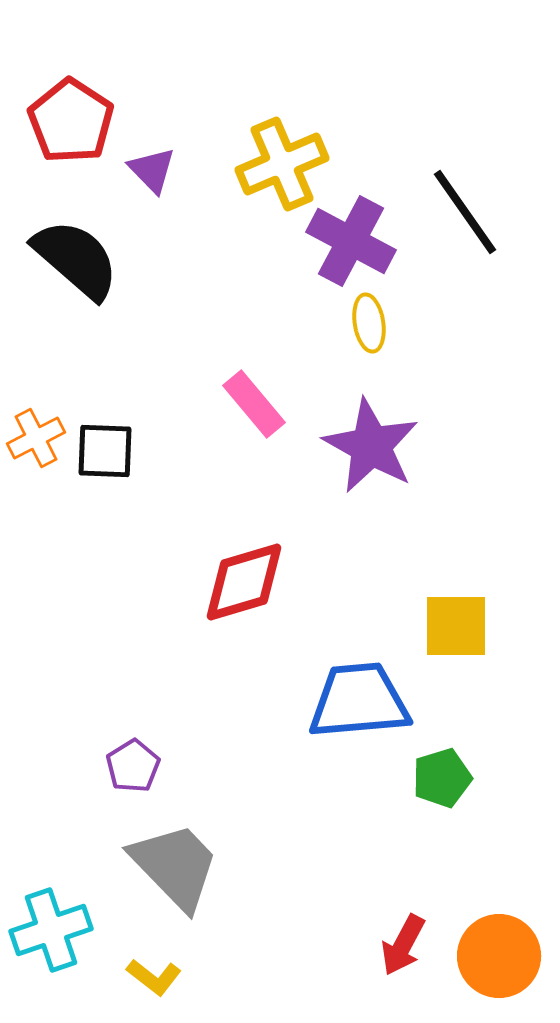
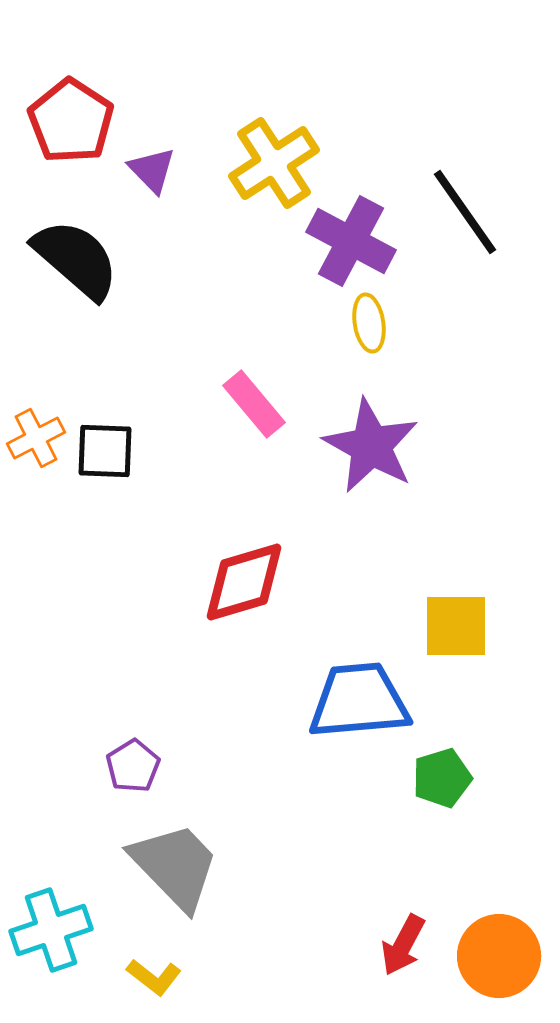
yellow cross: moved 8 px left, 1 px up; rotated 10 degrees counterclockwise
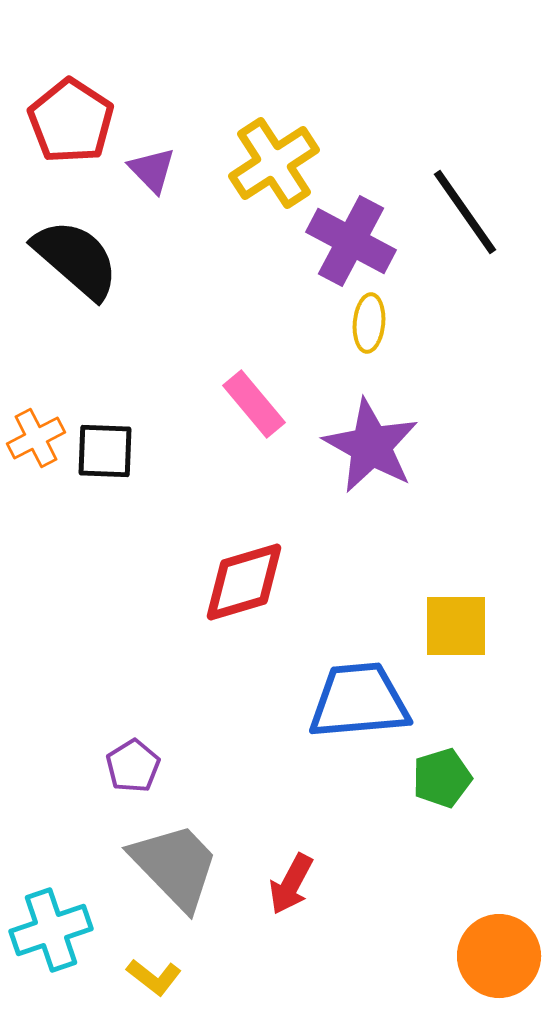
yellow ellipse: rotated 14 degrees clockwise
red arrow: moved 112 px left, 61 px up
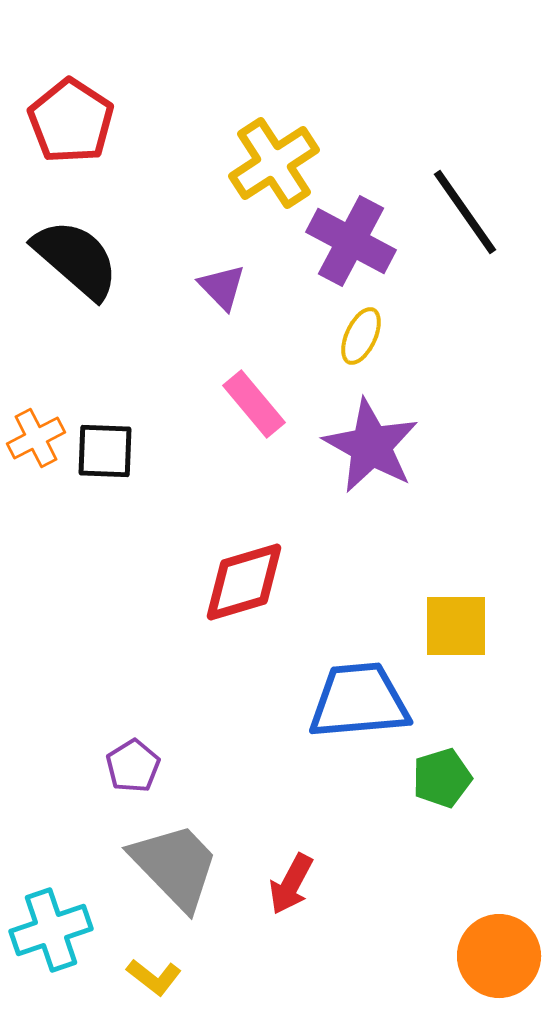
purple triangle: moved 70 px right, 117 px down
yellow ellipse: moved 8 px left, 13 px down; rotated 20 degrees clockwise
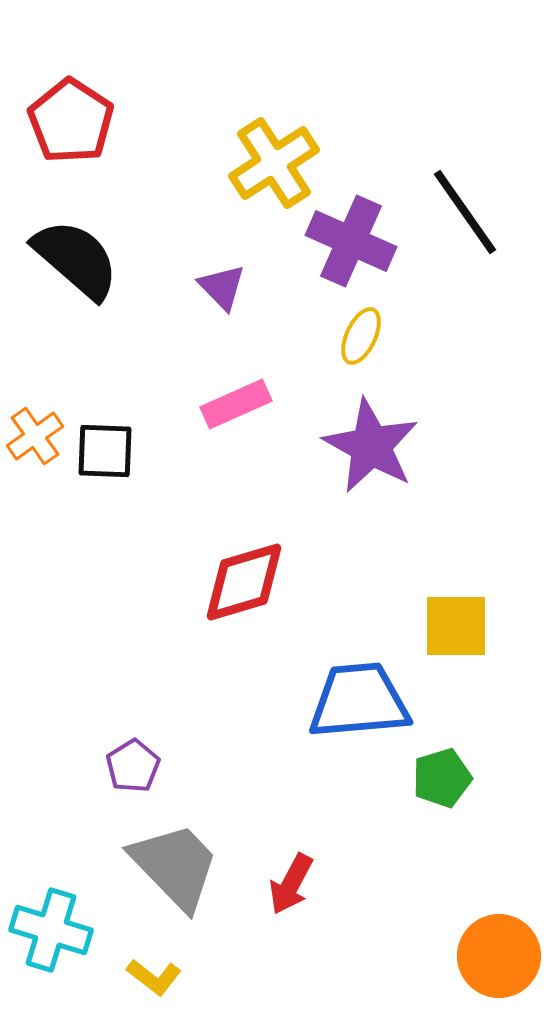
purple cross: rotated 4 degrees counterclockwise
pink rectangle: moved 18 px left; rotated 74 degrees counterclockwise
orange cross: moved 1 px left, 2 px up; rotated 8 degrees counterclockwise
cyan cross: rotated 36 degrees clockwise
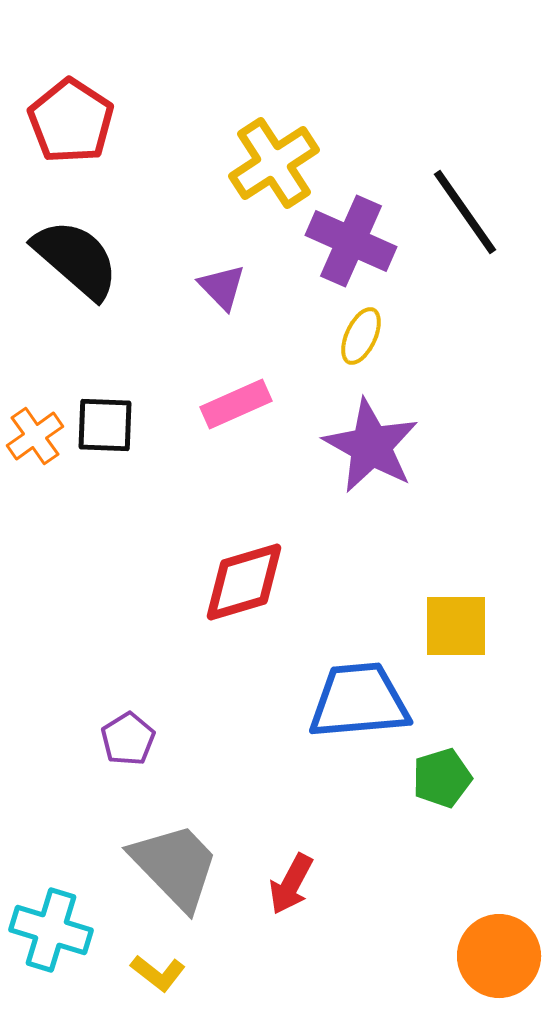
black square: moved 26 px up
purple pentagon: moved 5 px left, 27 px up
yellow L-shape: moved 4 px right, 4 px up
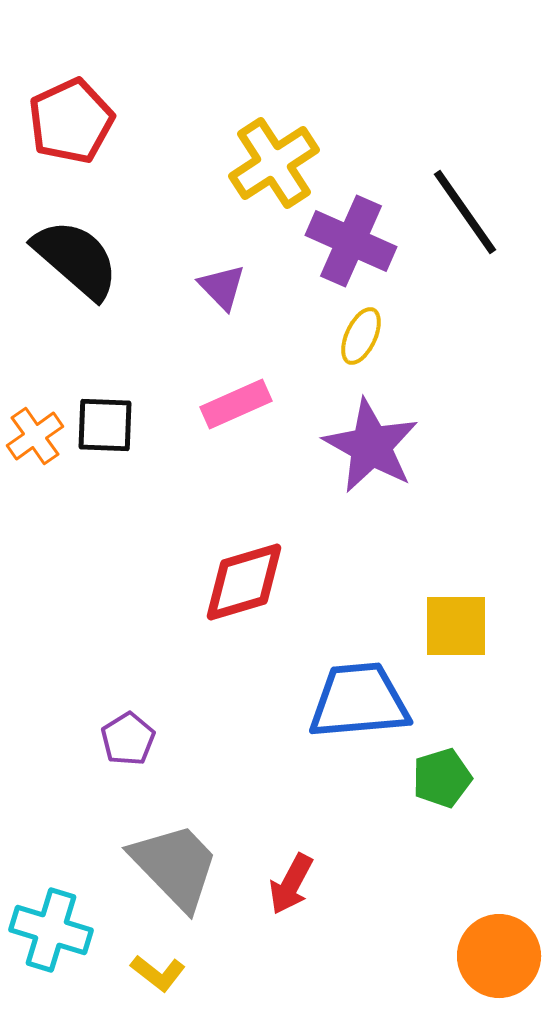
red pentagon: rotated 14 degrees clockwise
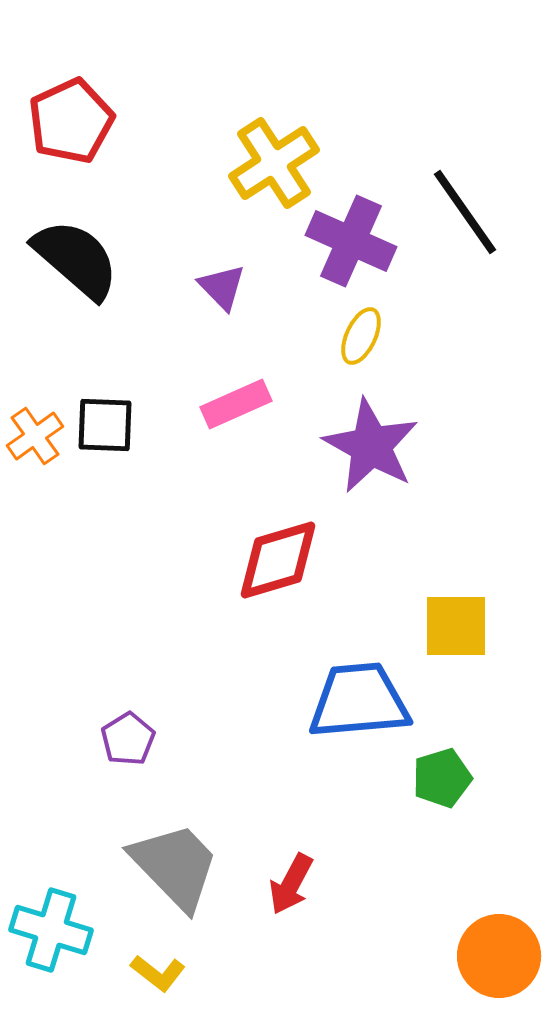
red diamond: moved 34 px right, 22 px up
